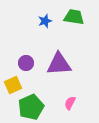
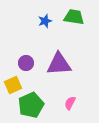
green pentagon: moved 2 px up
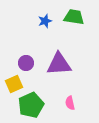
yellow square: moved 1 px right, 1 px up
pink semicircle: rotated 40 degrees counterclockwise
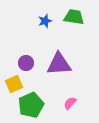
pink semicircle: rotated 56 degrees clockwise
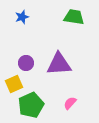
blue star: moved 23 px left, 4 px up
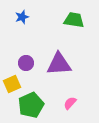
green trapezoid: moved 3 px down
yellow square: moved 2 px left
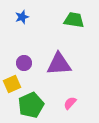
purple circle: moved 2 px left
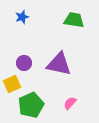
purple triangle: rotated 16 degrees clockwise
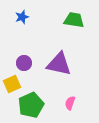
pink semicircle: rotated 24 degrees counterclockwise
